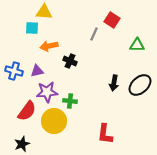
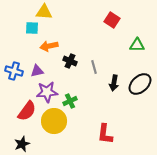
gray line: moved 33 px down; rotated 40 degrees counterclockwise
black ellipse: moved 1 px up
green cross: rotated 32 degrees counterclockwise
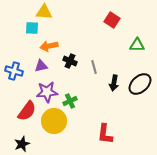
purple triangle: moved 4 px right, 5 px up
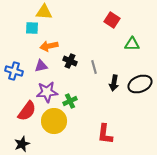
green triangle: moved 5 px left, 1 px up
black ellipse: rotated 20 degrees clockwise
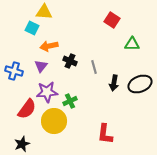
cyan square: rotated 24 degrees clockwise
purple triangle: rotated 40 degrees counterclockwise
red semicircle: moved 2 px up
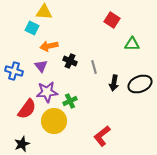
purple triangle: rotated 16 degrees counterclockwise
red L-shape: moved 3 px left, 2 px down; rotated 45 degrees clockwise
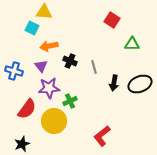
purple star: moved 2 px right, 4 px up
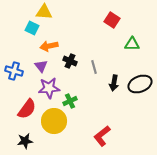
black star: moved 3 px right, 3 px up; rotated 14 degrees clockwise
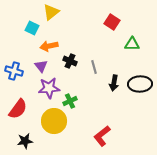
yellow triangle: moved 7 px right; rotated 42 degrees counterclockwise
red square: moved 2 px down
black ellipse: rotated 20 degrees clockwise
red semicircle: moved 9 px left
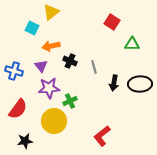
orange arrow: moved 2 px right
